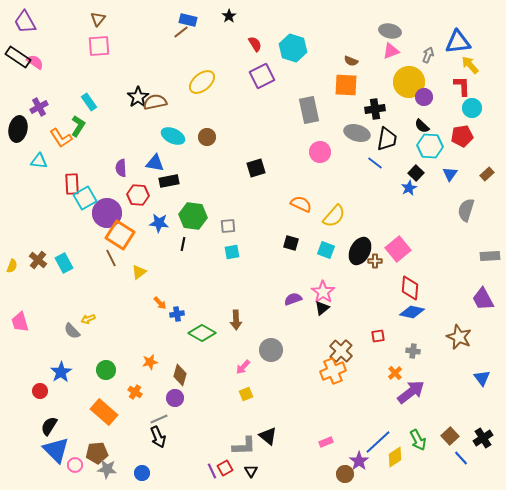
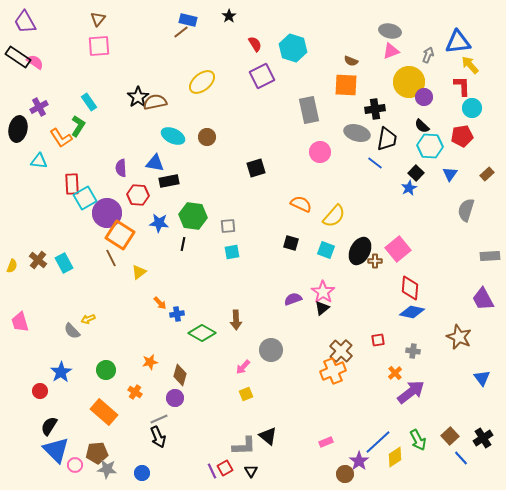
red square at (378, 336): moved 4 px down
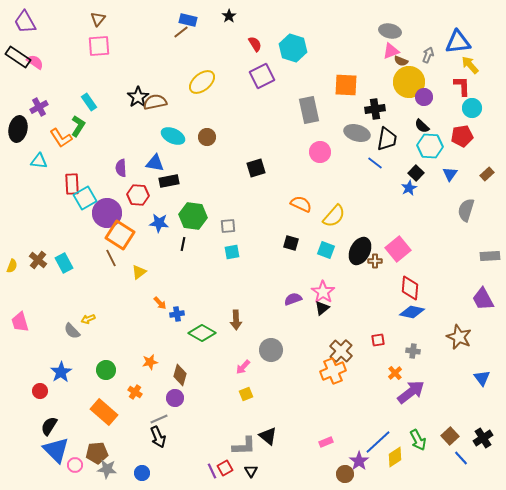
brown semicircle at (351, 61): moved 50 px right
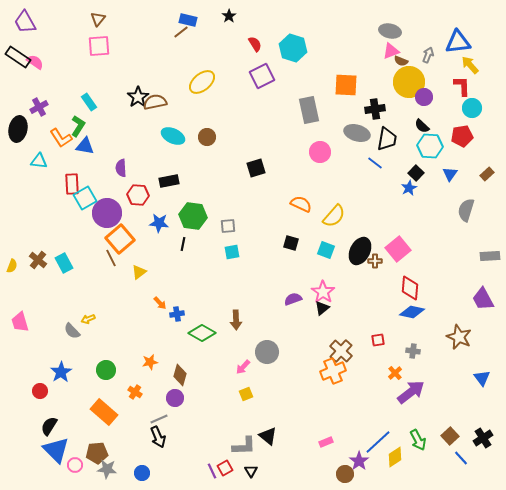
blue triangle at (155, 163): moved 70 px left, 17 px up
orange square at (120, 235): moved 4 px down; rotated 16 degrees clockwise
gray circle at (271, 350): moved 4 px left, 2 px down
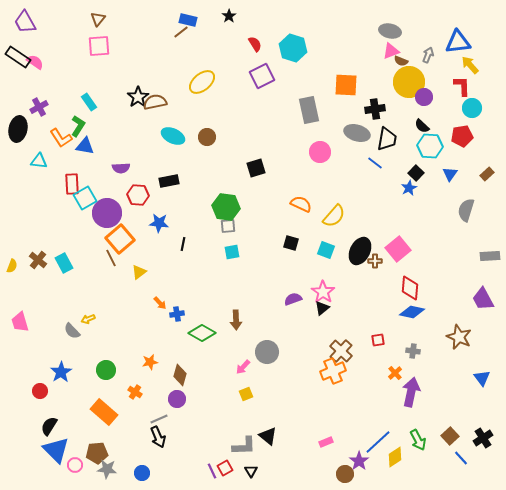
purple semicircle at (121, 168): rotated 90 degrees counterclockwise
green hexagon at (193, 216): moved 33 px right, 9 px up
purple arrow at (411, 392): rotated 40 degrees counterclockwise
purple circle at (175, 398): moved 2 px right, 1 px down
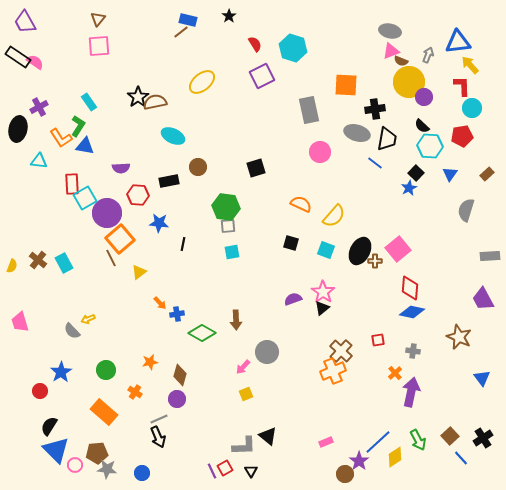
brown circle at (207, 137): moved 9 px left, 30 px down
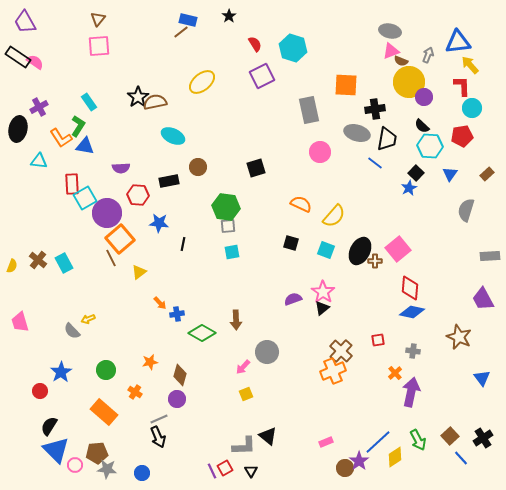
brown circle at (345, 474): moved 6 px up
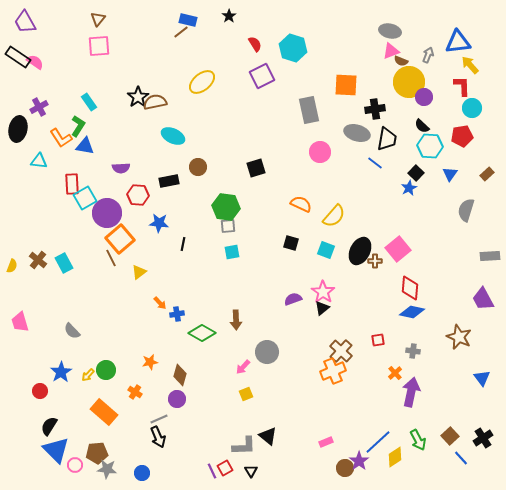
yellow arrow at (88, 319): moved 56 px down; rotated 24 degrees counterclockwise
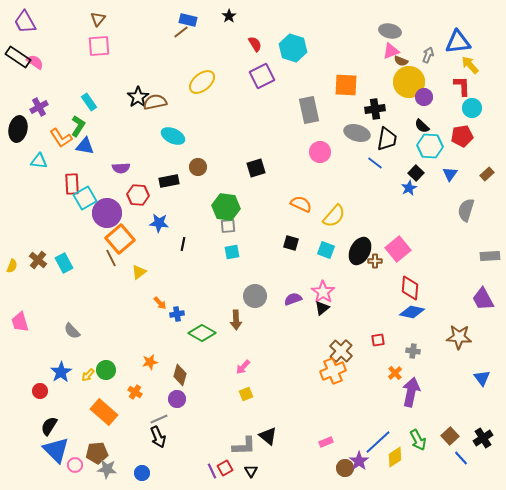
brown star at (459, 337): rotated 20 degrees counterclockwise
gray circle at (267, 352): moved 12 px left, 56 px up
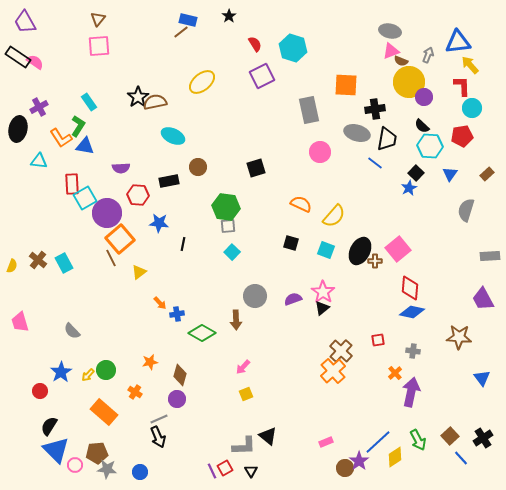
cyan square at (232, 252): rotated 35 degrees counterclockwise
orange cross at (333, 371): rotated 20 degrees counterclockwise
blue circle at (142, 473): moved 2 px left, 1 px up
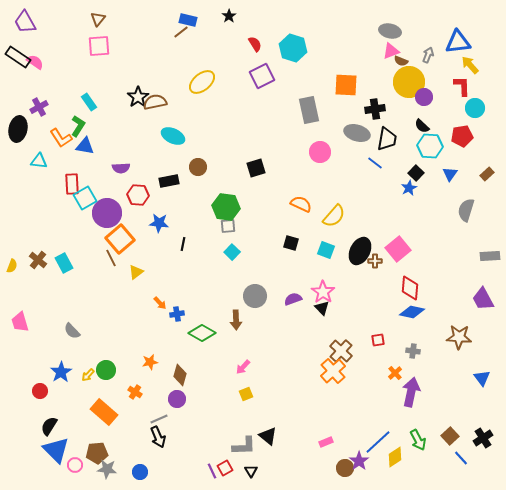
cyan circle at (472, 108): moved 3 px right
yellow triangle at (139, 272): moved 3 px left
black triangle at (322, 308): rotated 35 degrees counterclockwise
